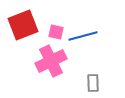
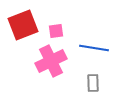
pink square: moved 1 px up; rotated 21 degrees counterclockwise
blue line: moved 11 px right, 12 px down; rotated 24 degrees clockwise
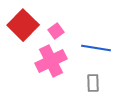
red square: rotated 24 degrees counterclockwise
pink square: rotated 28 degrees counterclockwise
blue line: moved 2 px right
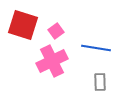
red square: rotated 28 degrees counterclockwise
pink cross: moved 1 px right
gray rectangle: moved 7 px right, 1 px up
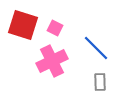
pink square: moved 1 px left, 3 px up; rotated 28 degrees counterclockwise
blue line: rotated 36 degrees clockwise
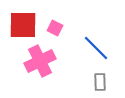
red square: rotated 16 degrees counterclockwise
pink cross: moved 12 px left
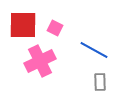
blue line: moved 2 px left, 2 px down; rotated 16 degrees counterclockwise
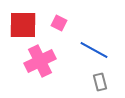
pink square: moved 4 px right, 5 px up
gray rectangle: rotated 12 degrees counterclockwise
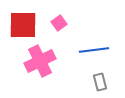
pink square: rotated 28 degrees clockwise
blue line: rotated 36 degrees counterclockwise
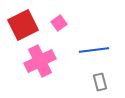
red square: rotated 28 degrees counterclockwise
